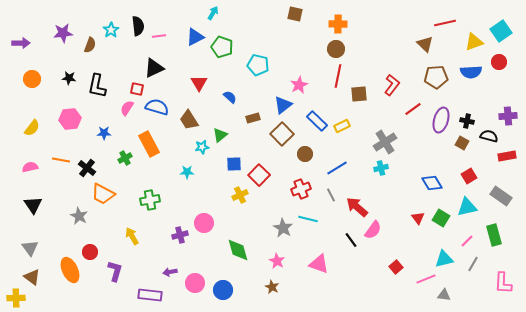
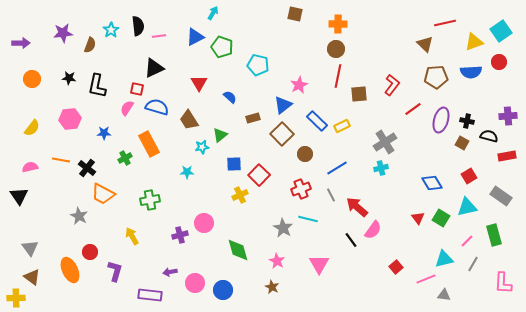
black triangle at (33, 205): moved 14 px left, 9 px up
pink triangle at (319, 264): rotated 40 degrees clockwise
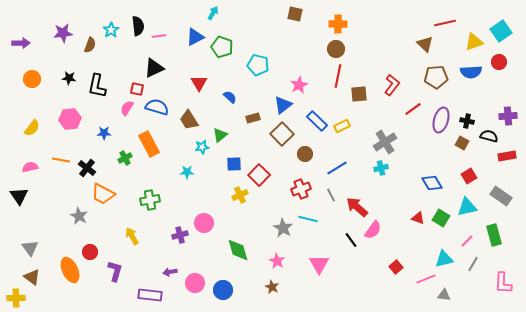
red triangle at (418, 218): rotated 32 degrees counterclockwise
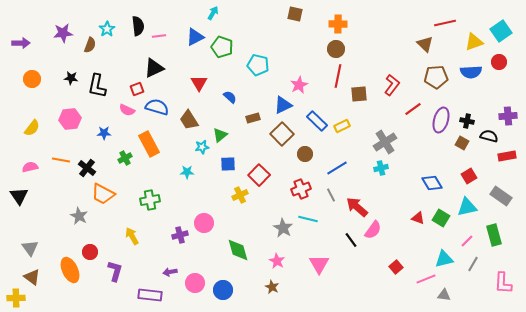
cyan star at (111, 30): moved 4 px left, 1 px up
black star at (69, 78): moved 2 px right
red square at (137, 89): rotated 32 degrees counterclockwise
blue triangle at (283, 105): rotated 12 degrees clockwise
pink semicircle at (127, 108): moved 2 px down; rotated 98 degrees counterclockwise
blue square at (234, 164): moved 6 px left
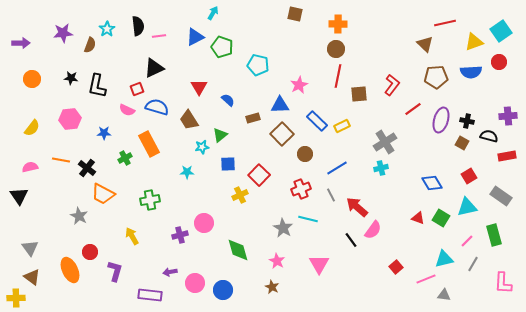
red triangle at (199, 83): moved 4 px down
blue semicircle at (230, 97): moved 2 px left, 3 px down
blue triangle at (283, 105): moved 3 px left; rotated 24 degrees clockwise
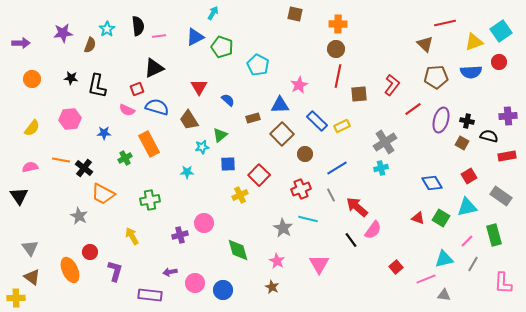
cyan pentagon at (258, 65): rotated 15 degrees clockwise
black cross at (87, 168): moved 3 px left
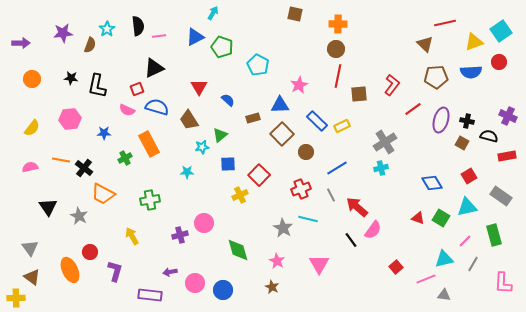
purple cross at (508, 116): rotated 30 degrees clockwise
brown circle at (305, 154): moved 1 px right, 2 px up
black triangle at (19, 196): moved 29 px right, 11 px down
pink line at (467, 241): moved 2 px left
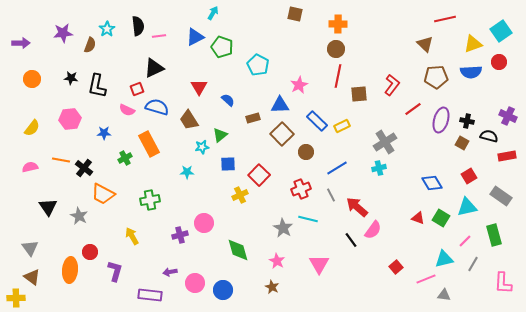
red line at (445, 23): moved 4 px up
yellow triangle at (474, 42): moved 1 px left, 2 px down
cyan cross at (381, 168): moved 2 px left
orange ellipse at (70, 270): rotated 30 degrees clockwise
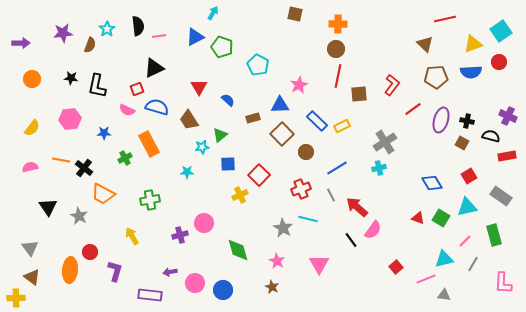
black semicircle at (489, 136): moved 2 px right
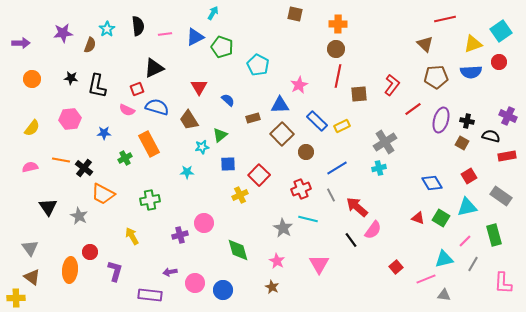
pink line at (159, 36): moved 6 px right, 2 px up
